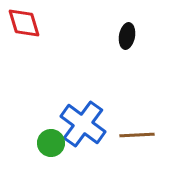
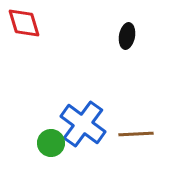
brown line: moved 1 px left, 1 px up
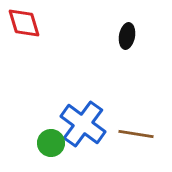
brown line: rotated 12 degrees clockwise
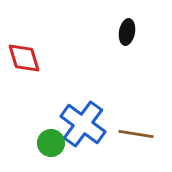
red diamond: moved 35 px down
black ellipse: moved 4 px up
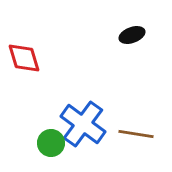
black ellipse: moved 5 px right, 3 px down; rotated 60 degrees clockwise
